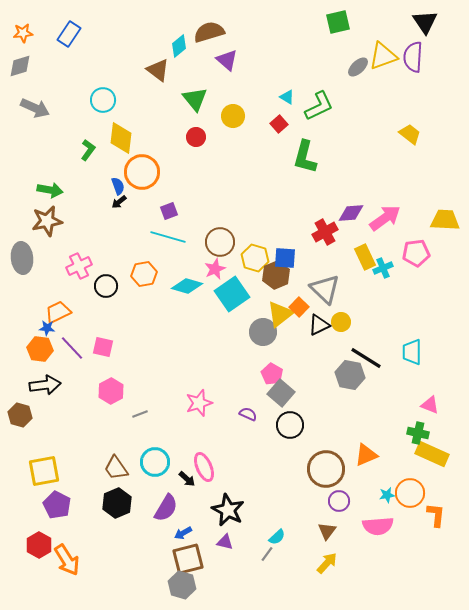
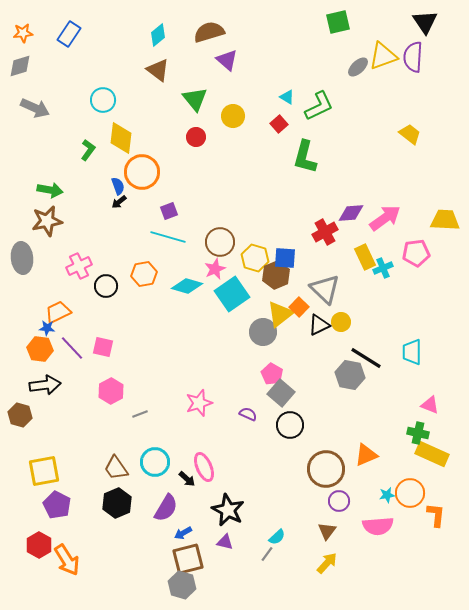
cyan diamond at (179, 46): moved 21 px left, 11 px up
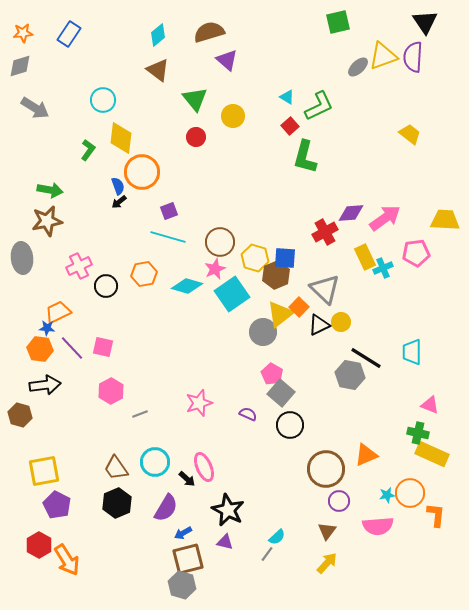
gray arrow at (35, 108): rotated 8 degrees clockwise
red square at (279, 124): moved 11 px right, 2 px down
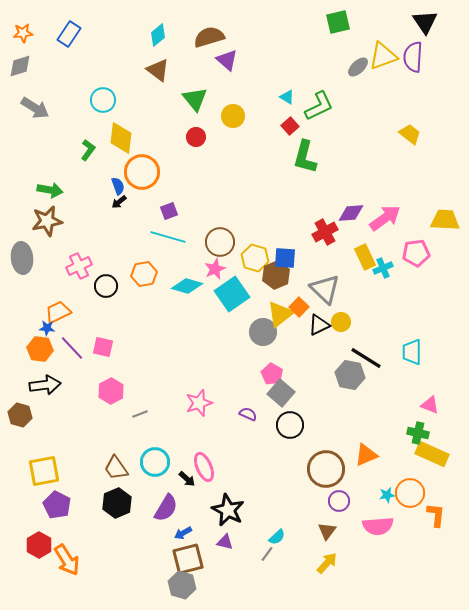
brown semicircle at (209, 32): moved 5 px down
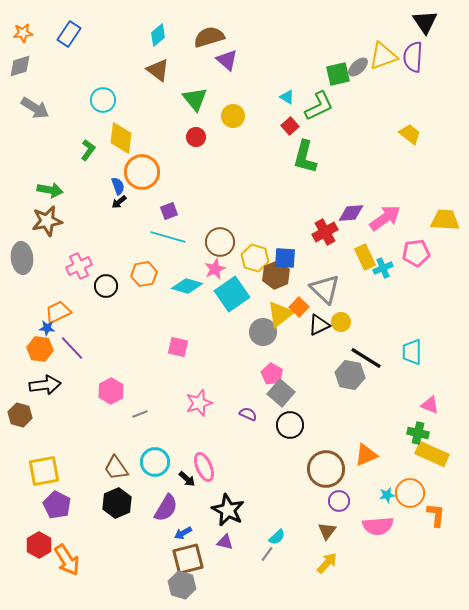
green square at (338, 22): moved 52 px down
pink square at (103, 347): moved 75 px right
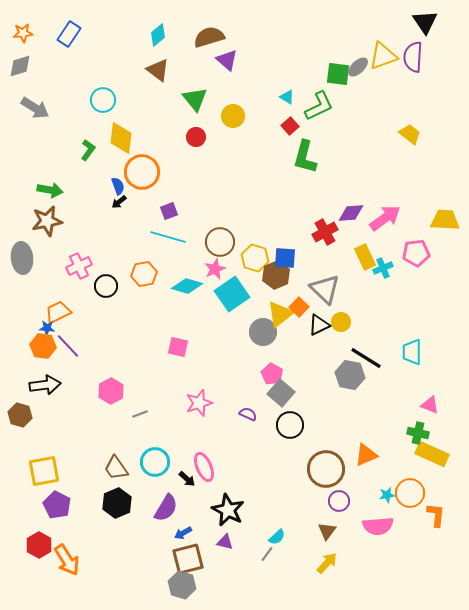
green square at (338, 74): rotated 20 degrees clockwise
purple line at (72, 348): moved 4 px left, 2 px up
orange hexagon at (40, 349): moved 3 px right, 3 px up
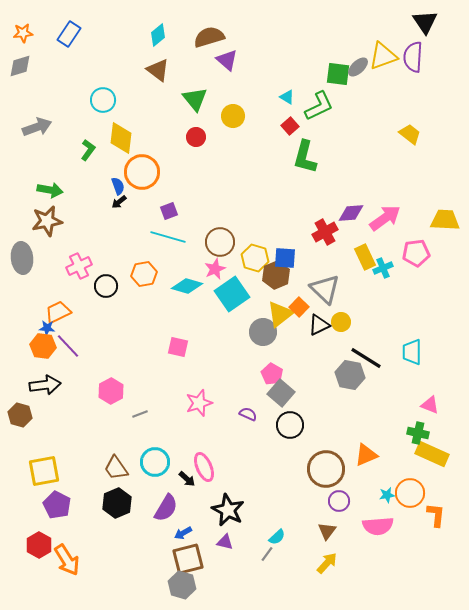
gray arrow at (35, 108): moved 2 px right, 19 px down; rotated 52 degrees counterclockwise
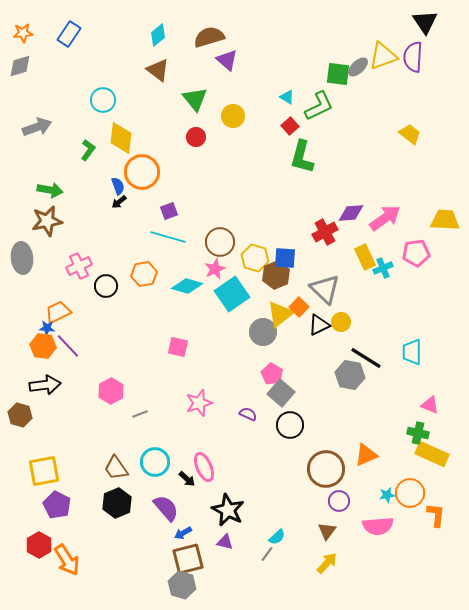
green L-shape at (305, 157): moved 3 px left
purple semicircle at (166, 508): rotated 72 degrees counterclockwise
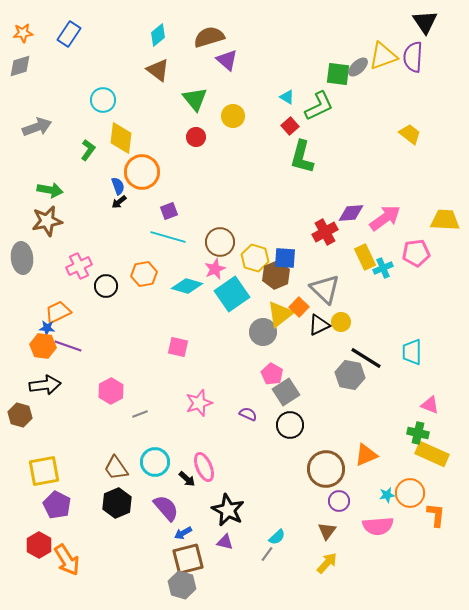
purple line at (68, 346): rotated 28 degrees counterclockwise
gray square at (281, 393): moved 5 px right, 1 px up; rotated 16 degrees clockwise
